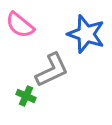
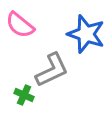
green cross: moved 2 px left, 1 px up
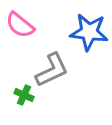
blue star: moved 3 px right, 2 px up; rotated 12 degrees counterclockwise
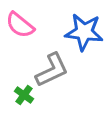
blue star: moved 5 px left
green cross: rotated 12 degrees clockwise
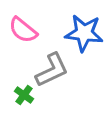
pink semicircle: moved 3 px right, 5 px down
blue star: moved 1 px down
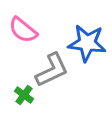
blue star: moved 3 px right, 10 px down
